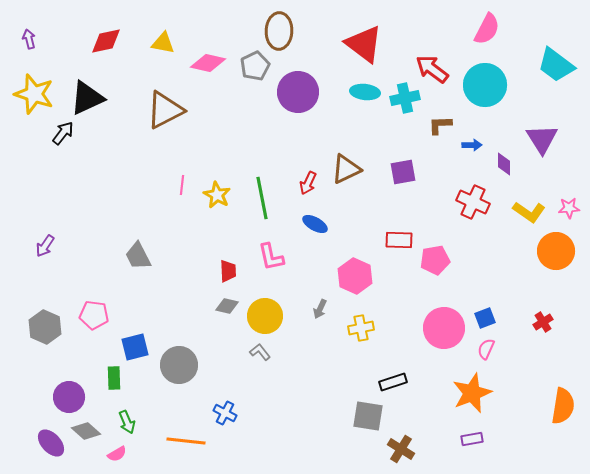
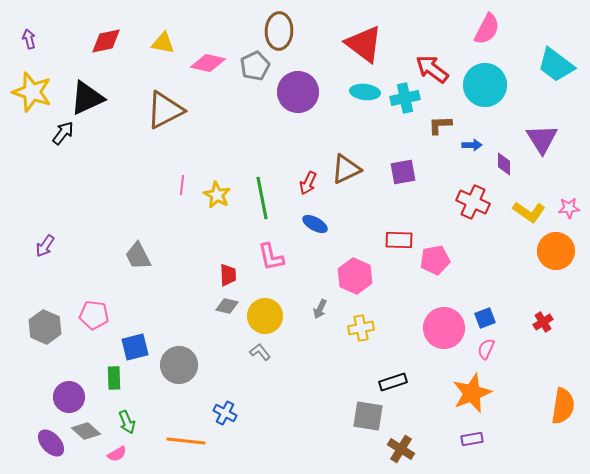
yellow star at (34, 94): moved 2 px left, 2 px up
red trapezoid at (228, 271): moved 4 px down
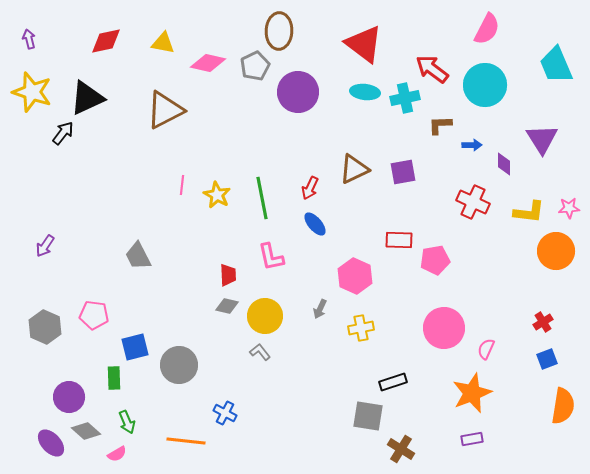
cyan trapezoid at (556, 65): rotated 30 degrees clockwise
brown triangle at (346, 169): moved 8 px right
red arrow at (308, 183): moved 2 px right, 5 px down
yellow L-shape at (529, 212): rotated 28 degrees counterclockwise
blue ellipse at (315, 224): rotated 20 degrees clockwise
blue square at (485, 318): moved 62 px right, 41 px down
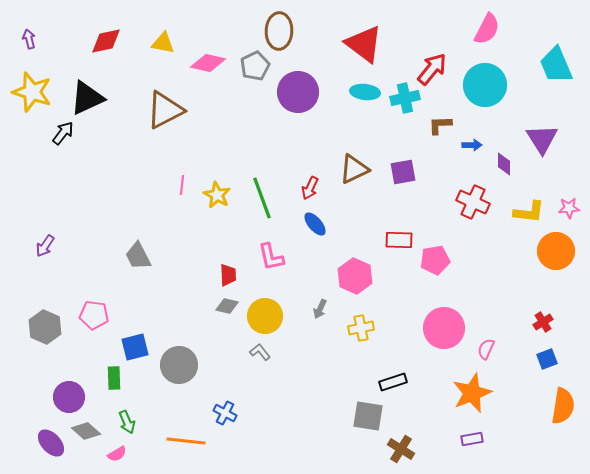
red arrow at (432, 69): rotated 92 degrees clockwise
green line at (262, 198): rotated 9 degrees counterclockwise
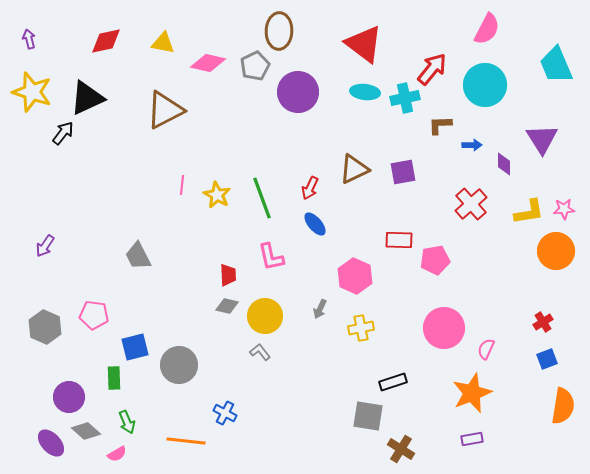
red cross at (473, 202): moved 2 px left, 2 px down; rotated 24 degrees clockwise
pink star at (569, 208): moved 5 px left, 1 px down
yellow L-shape at (529, 212): rotated 16 degrees counterclockwise
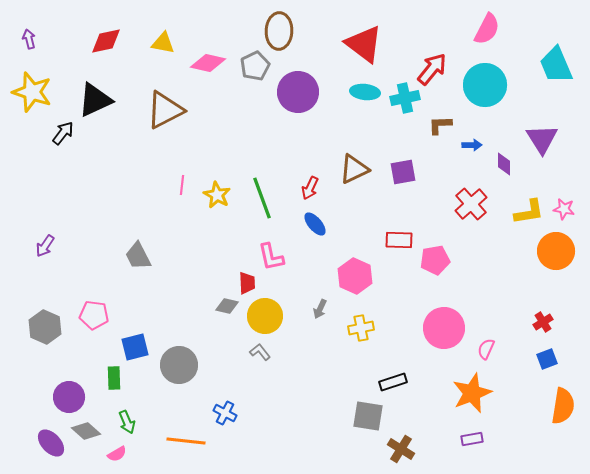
black triangle at (87, 98): moved 8 px right, 2 px down
pink star at (564, 209): rotated 15 degrees clockwise
red trapezoid at (228, 275): moved 19 px right, 8 px down
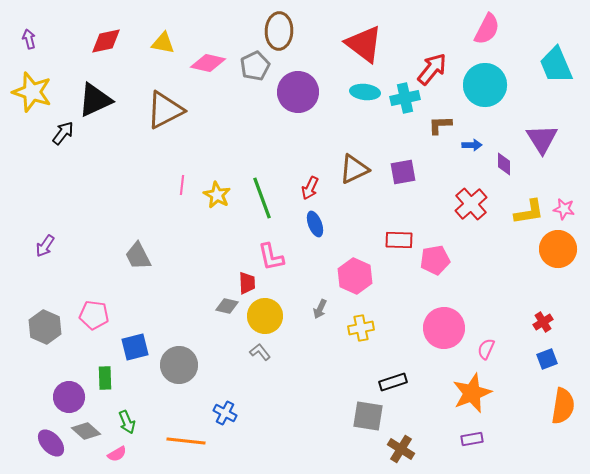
blue ellipse at (315, 224): rotated 20 degrees clockwise
orange circle at (556, 251): moved 2 px right, 2 px up
green rectangle at (114, 378): moved 9 px left
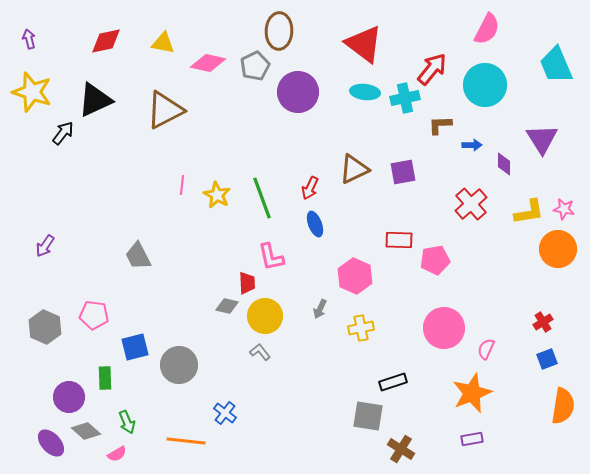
blue cross at (225, 413): rotated 10 degrees clockwise
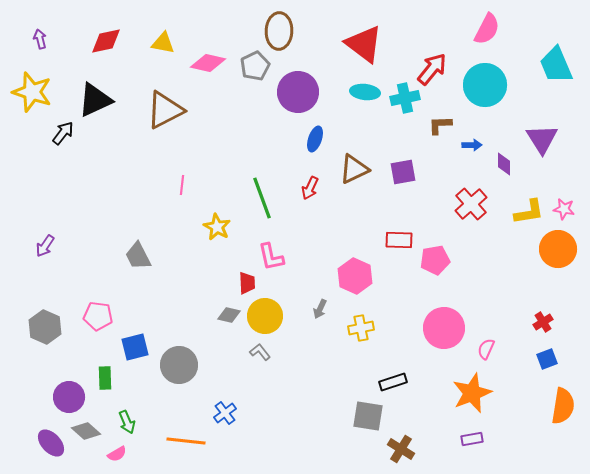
purple arrow at (29, 39): moved 11 px right
yellow star at (217, 195): moved 32 px down
blue ellipse at (315, 224): moved 85 px up; rotated 40 degrees clockwise
gray diamond at (227, 306): moved 2 px right, 9 px down
pink pentagon at (94, 315): moved 4 px right, 1 px down
blue cross at (225, 413): rotated 15 degrees clockwise
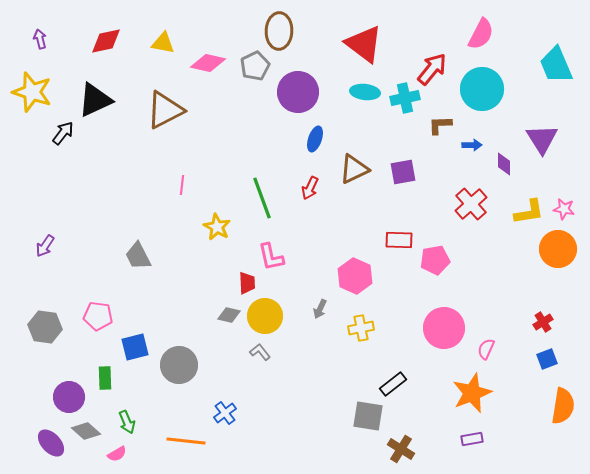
pink semicircle at (487, 29): moved 6 px left, 5 px down
cyan circle at (485, 85): moved 3 px left, 4 px down
gray hexagon at (45, 327): rotated 16 degrees counterclockwise
black rectangle at (393, 382): moved 2 px down; rotated 20 degrees counterclockwise
